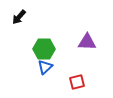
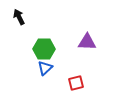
black arrow: rotated 112 degrees clockwise
blue triangle: moved 1 px down
red square: moved 1 px left, 1 px down
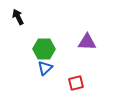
black arrow: moved 1 px left
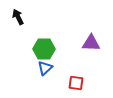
purple triangle: moved 4 px right, 1 px down
red square: rotated 21 degrees clockwise
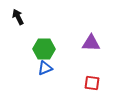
blue triangle: rotated 21 degrees clockwise
red square: moved 16 px right
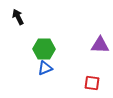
purple triangle: moved 9 px right, 2 px down
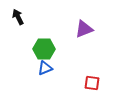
purple triangle: moved 16 px left, 16 px up; rotated 24 degrees counterclockwise
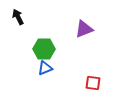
red square: moved 1 px right
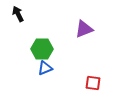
black arrow: moved 3 px up
green hexagon: moved 2 px left
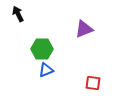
blue triangle: moved 1 px right, 2 px down
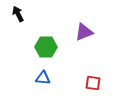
purple triangle: moved 3 px down
green hexagon: moved 4 px right, 2 px up
blue triangle: moved 3 px left, 8 px down; rotated 28 degrees clockwise
